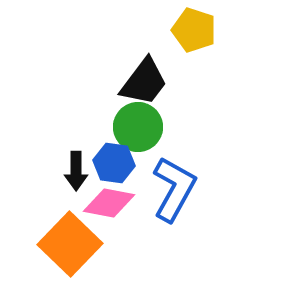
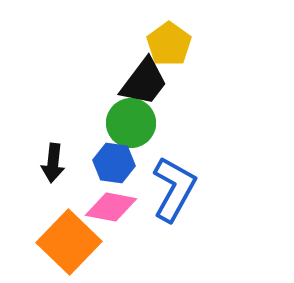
yellow pentagon: moved 25 px left, 14 px down; rotated 18 degrees clockwise
green circle: moved 7 px left, 4 px up
black arrow: moved 23 px left, 8 px up; rotated 6 degrees clockwise
pink diamond: moved 2 px right, 4 px down
orange square: moved 1 px left, 2 px up
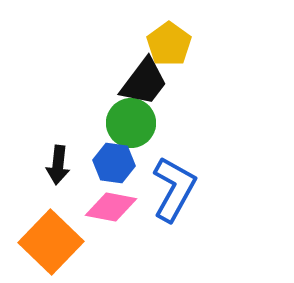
black arrow: moved 5 px right, 2 px down
orange square: moved 18 px left
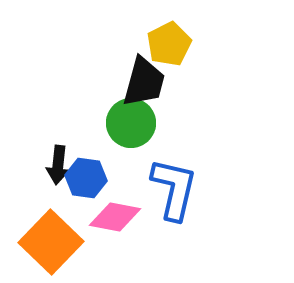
yellow pentagon: rotated 9 degrees clockwise
black trapezoid: rotated 22 degrees counterclockwise
blue hexagon: moved 28 px left, 15 px down
blue L-shape: rotated 16 degrees counterclockwise
pink diamond: moved 4 px right, 10 px down
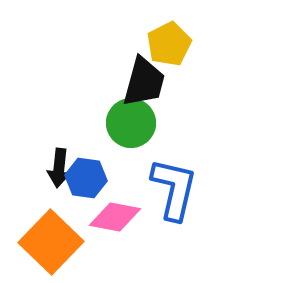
black arrow: moved 1 px right, 3 px down
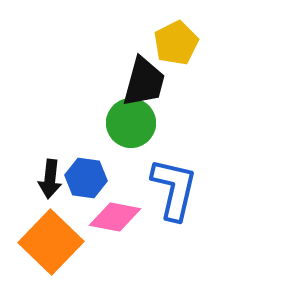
yellow pentagon: moved 7 px right, 1 px up
black arrow: moved 9 px left, 11 px down
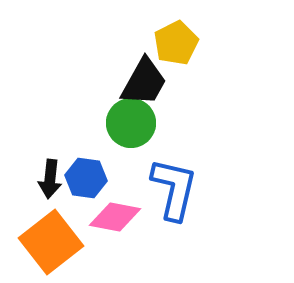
black trapezoid: rotated 14 degrees clockwise
orange square: rotated 8 degrees clockwise
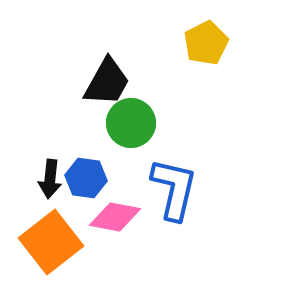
yellow pentagon: moved 30 px right
black trapezoid: moved 37 px left
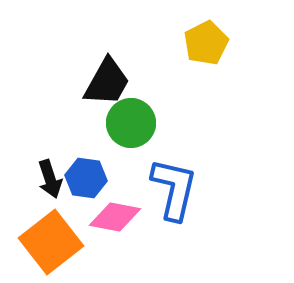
black arrow: rotated 24 degrees counterclockwise
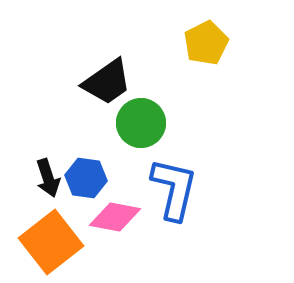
black trapezoid: rotated 26 degrees clockwise
green circle: moved 10 px right
black arrow: moved 2 px left, 1 px up
